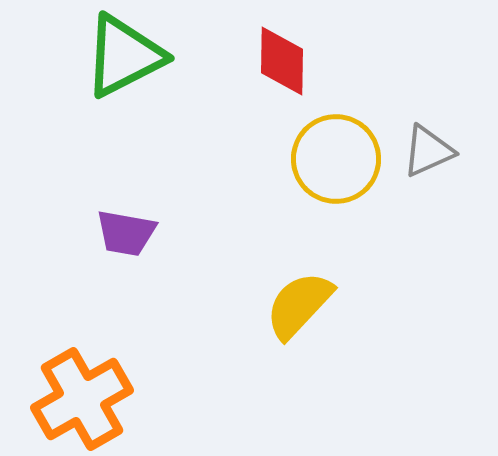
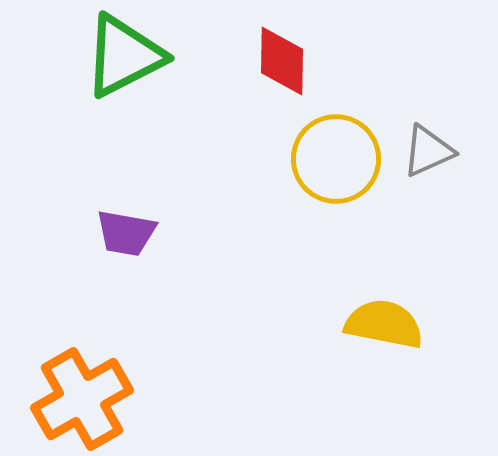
yellow semicircle: moved 85 px right, 19 px down; rotated 58 degrees clockwise
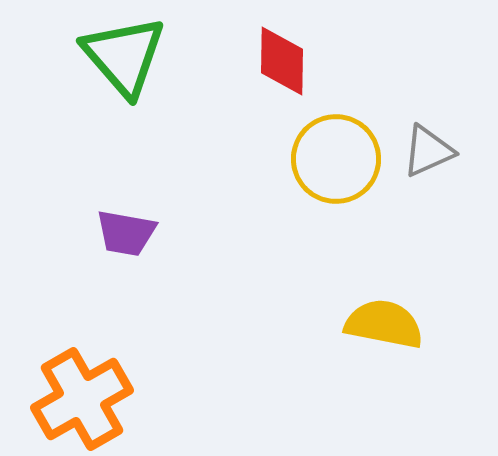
green triangle: rotated 44 degrees counterclockwise
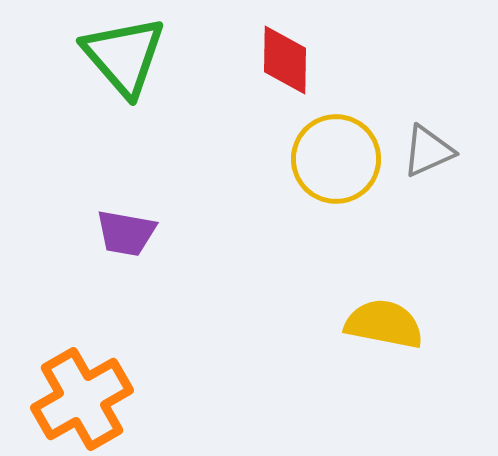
red diamond: moved 3 px right, 1 px up
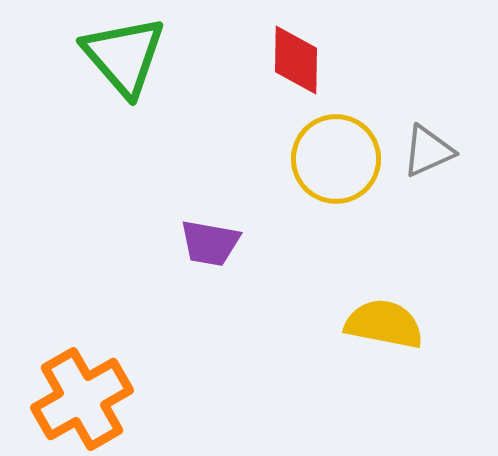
red diamond: moved 11 px right
purple trapezoid: moved 84 px right, 10 px down
